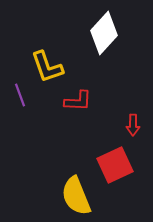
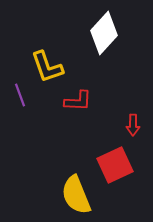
yellow semicircle: moved 1 px up
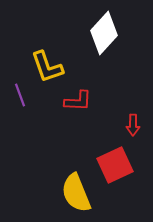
yellow semicircle: moved 2 px up
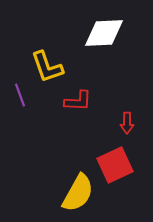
white diamond: rotated 45 degrees clockwise
red arrow: moved 6 px left, 2 px up
yellow semicircle: moved 2 px right; rotated 129 degrees counterclockwise
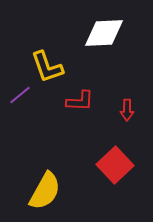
purple line: rotated 70 degrees clockwise
red L-shape: moved 2 px right
red arrow: moved 13 px up
red square: rotated 18 degrees counterclockwise
yellow semicircle: moved 33 px left, 2 px up
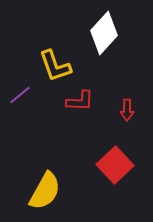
white diamond: rotated 45 degrees counterclockwise
yellow L-shape: moved 8 px right, 1 px up
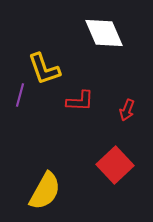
white diamond: rotated 66 degrees counterclockwise
yellow L-shape: moved 11 px left, 3 px down
purple line: rotated 35 degrees counterclockwise
red arrow: rotated 20 degrees clockwise
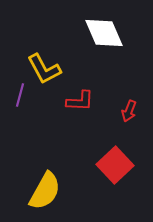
yellow L-shape: rotated 9 degrees counterclockwise
red arrow: moved 2 px right, 1 px down
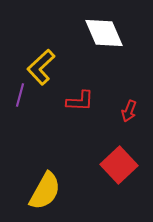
yellow L-shape: moved 3 px left, 2 px up; rotated 75 degrees clockwise
red square: moved 4 px right
